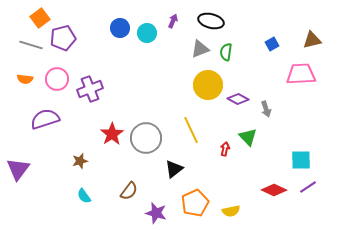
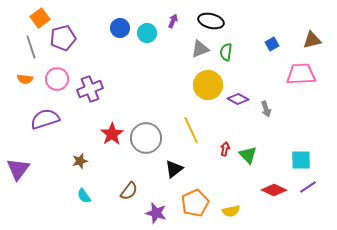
gray line: moved 2 px down; rotated 55 degrees clockwise
green triangle: moved 18 px down
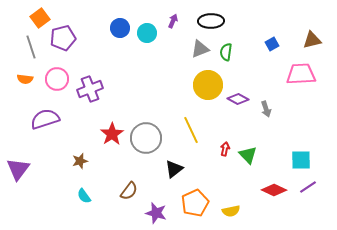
black ellipse: rotated 15 degrees counterclockwise
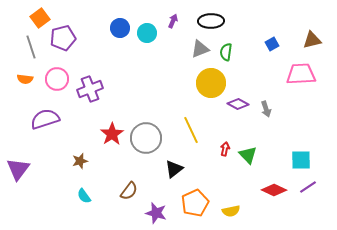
yellow circle: moved 3 px right, 2 px up
purple diamond: moved 5 px down
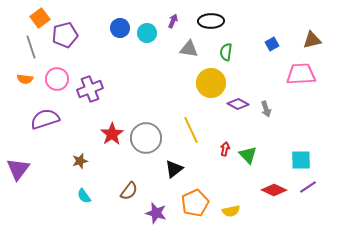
purple pentagon: moved 2 px right, 3 px up
gray triangle: moved 11 px left; rotated 30 degrees clockwise
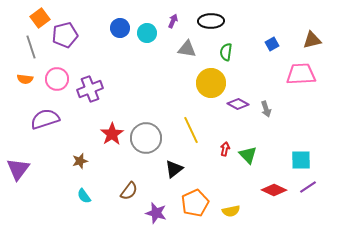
gray triangle: moved 2 px left
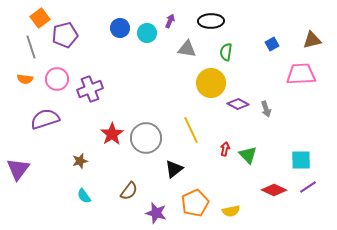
purple arrow: moved 3 px left
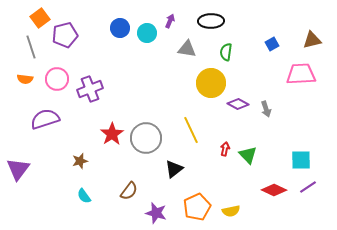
orange pentagon: moved 2 px right, 4 px down
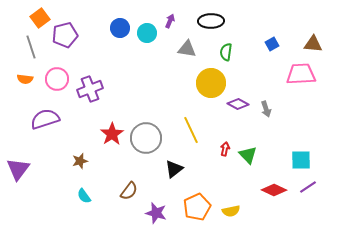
brown triangle: moved 1 px right, 4 px down; rotated 18 degrees clockwise
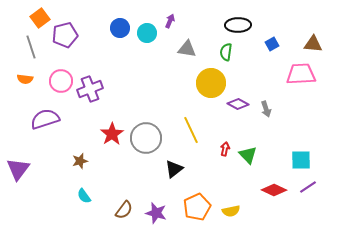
black ellipse: moved 27 px right, 4 px down
pink circle: moved 4 px right, 2 px down
brown semicircle: moved 5 px left, 19 px down
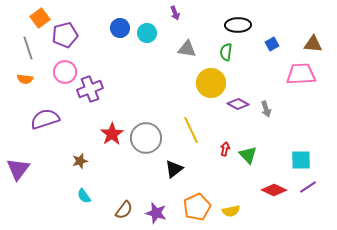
purple arrow: moved 5 px right, 8 px up; rotated 136 degrees clockwise
gray line: moved 3 px left, 1 px down
pink circle: moved 4 px right, 9 px up
